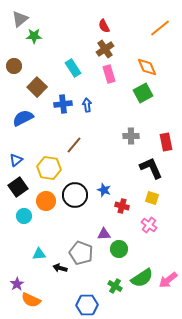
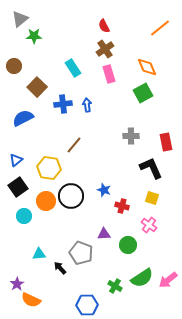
black circle: moved 4 px left, 1 px down
green circle: moved 9 px right, 4 px up
black arrow: rotated 32 degrees clockwise
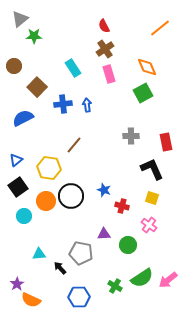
black L-shape: moved 1 px right, 1 px down
gray pentagon: rotated 10 degrees counterclockwise
blue hexagon: moved 8 px left, 8 px up
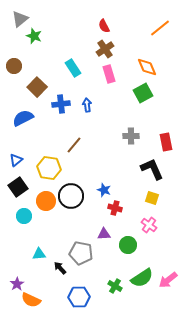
green star: rotated 21 degrees clockwise
blue cross: moved 2 px left
red cross: moved 7 px left, 2 px down
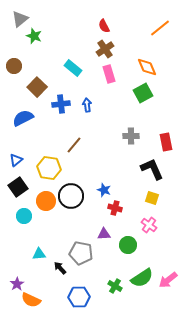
cyan rectangle: rotated 18 degrees counterclockwise
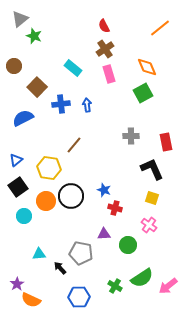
pink arrow: moved 6 px down
